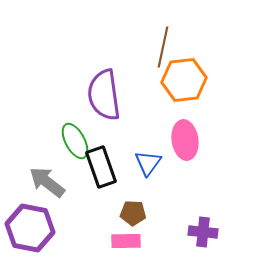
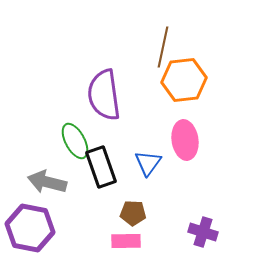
gray arrow: rotated 24 degrees counterclockwise
purple cross: rotated 12 degrees clockwise
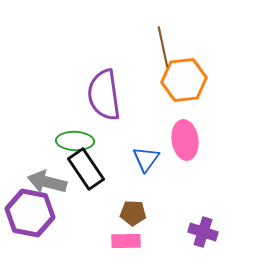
brown line: rotated 24 degrees counterclockwise
green ellipse: rotated 60 degrees counterclockwise
blue triangle: moved 2 px left, 4 px up
black rectangle: moved 15 px left, 2 px down; rotated 15 degrees counterclockwise
purple hexagon: moved 15 px up
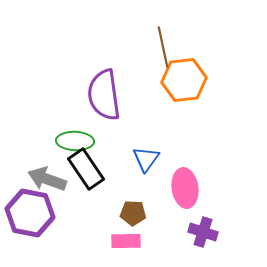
pink ellipse: moved 48 px down
gray arrow: moved 3 px up; rotated 6 degrees clockwise
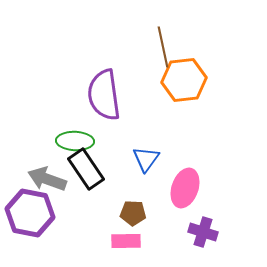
pink ellipse: rotated 27 degrees clockwise
